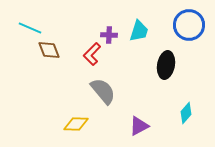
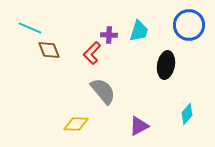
red L-shape: moved 1 px up
cyan diamond: moved 1 px right, 1 px down
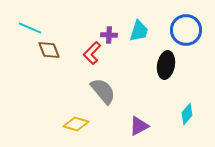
blue circle: moved 3 px left, 5 px down
yellow diamond: rotated 15 degrees clockwise
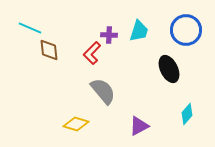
brown diamond: rotated 15 degrees clockwise
black ellipse: moved 3 px right, 4 px down; rotated 36 degrees counterclockwise
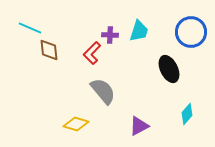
blue circle: moved 5 px right, 2 px down
purple cross: moved 1 px right
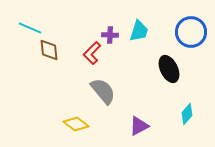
yellow diamond: rotated 20 degrees clockwise
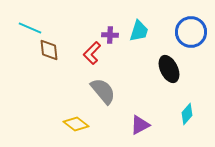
purple triangle: moved 1 px right, 1 px up
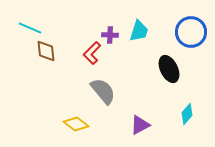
brown diamond: moved 3 px left, 1 px down
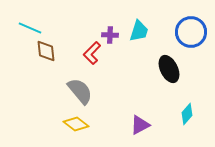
gray semicircle: moved 23 px left
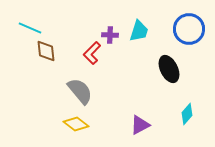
blue circle: moved 2 px left, 3 px up
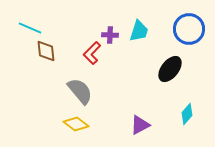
black ellipse: moved 1 px right; rotated 64 degrees clockwise
